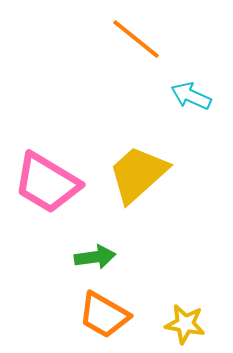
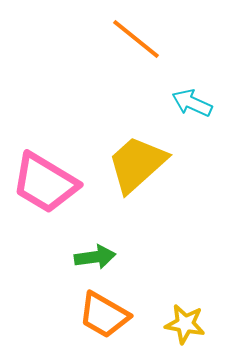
cyan arrow: moved 1 px right, 7 px down
yellow trapezoid: moved 1 px left, 10 px up
pink trapezoid: moved 2 px left
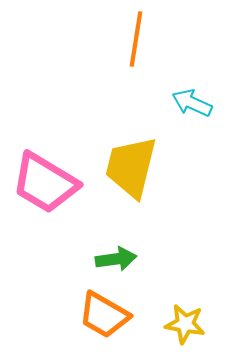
orange line: rotated 60 degrees clockwise
yellow trapezoid: moved 6 px left, 3 px down; rotated 34 degrees counterclockwise
green arrow: moved 21 px right, 2 px down
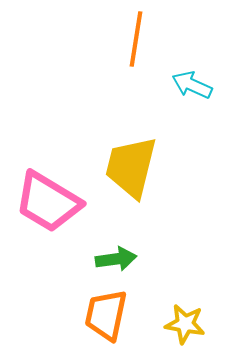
cyan arrow: moved 18 px up
pink trapezoid: moved 3 px right, 19 px down
orange trapezoid: moved 2 px right; rotated 72 degrees clockwise
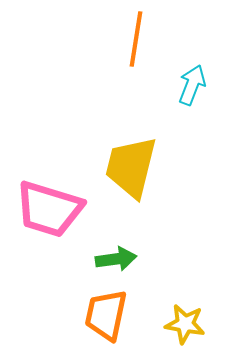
cyan arrow: rotated 87 degrees clockwise
pink trapezoid: moved 1 px right, 7 px down; rotated 14 degrees counterclockwise
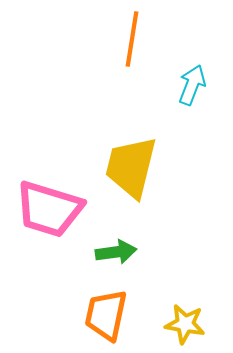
orange line: moved 4 px left
green arrow: moved 7 px up
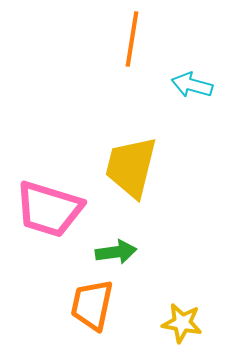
cyan arrow: rotated 96 degrees counterclockwise
orange trapezoid: moved 14 px left, 10 px up
yellow star: moved 3 px left, 1 px up
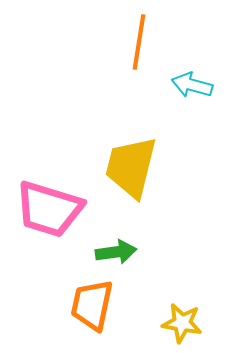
orange line: moved 7 px right, 3 px down
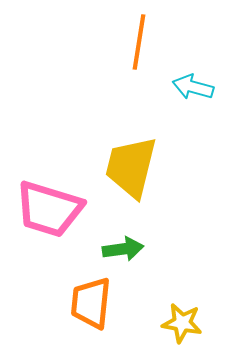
cyan arrow: moved 1 px right, 2 px down
green arrow: moved 7 px right, 3 px up
orange trapezoid: moved 1 px left, 2 px up; rotated 6 degrees counterclockwise
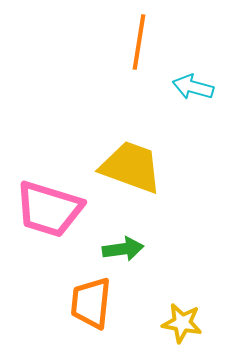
yellow trapezoid: rotated 96 degrees clockwise
